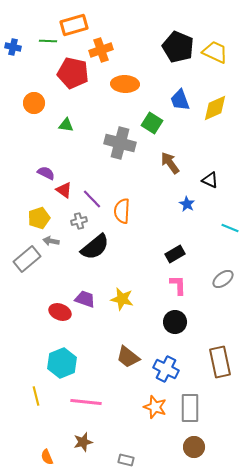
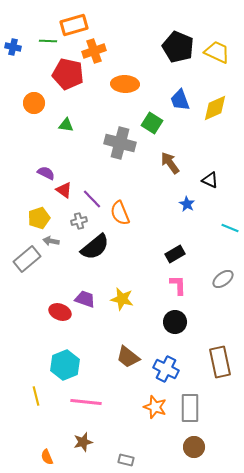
orange cross at (101, 50): moved 7 px left, 1 px down
yellow trapezoid at (215, 52): moved 2 px right
red pentagon at (73, 73): moved 5 px left, 1 px down
orange semicircle at (122, 211): moved 2 px left, 2 px down; rotated 25 degrees counterclockwise
cyan hexagon at (62, 363): moved 3 px right, 2 px down
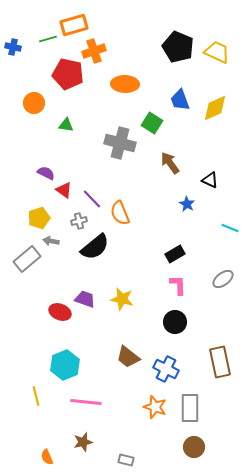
green line at (48, 41): moved 2 px up; rotated 18 degrees counterclockwise
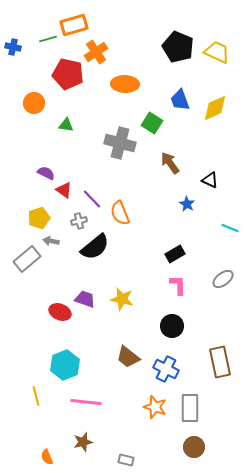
orange cross at (94, 51): moved 2 px right, 1 px down; rotated 15 degrees counterclockwise
black circle at (175, 322): moved 3 px left, 4 px down
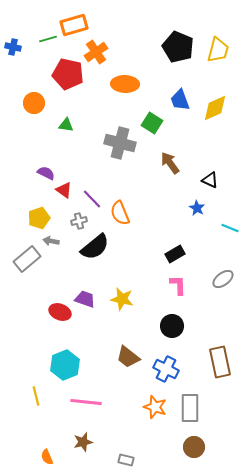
yellow trapezoid at (217, 52): moved 1 px right, 2 px up; rotated 80 degrees clockwise
blue star at (187, 204): moved 10 px right, 4 px down
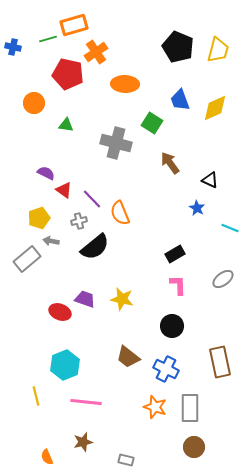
gray cross at (120, 143): moved 4 px left
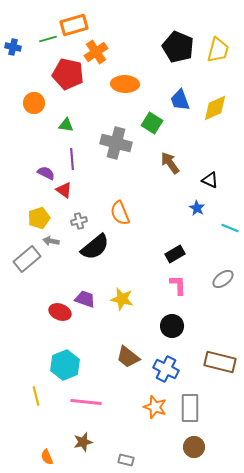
purple line at (92, 199): moved 20 px left, 40 px up; rotated 40 degrees clockwise
brown rectangle at (220, 362): rotated 64 degrees counterclockwise
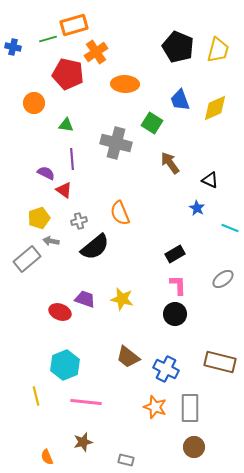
black circle at (172, 326): moved 3 px right, 12 px up
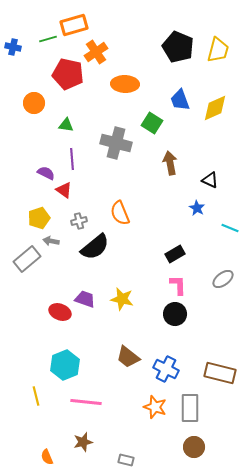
brown arrow at (170, 163): rotated 25 degrees clockwise
brown rectangle at (220, 362): moved 11 px down
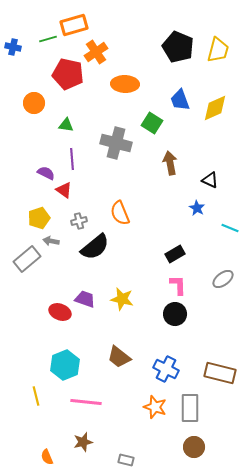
brown trapezoid at (128, 357): moved 9 px left
